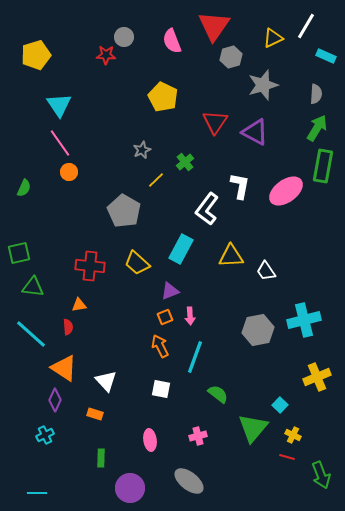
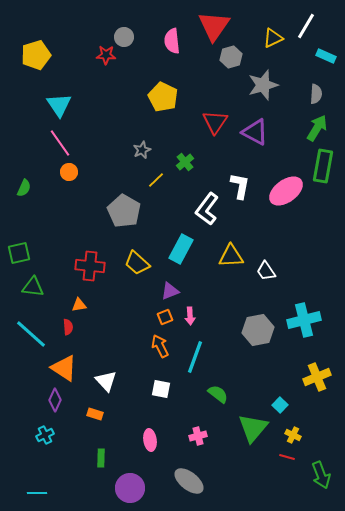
pink semicircle at (172, 41): rotated 15 degrees clockwise
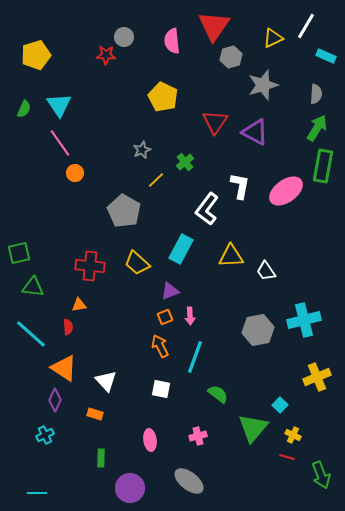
orange circle at (69, 172): moved 6 px right, 1 px down
green semicircle at (24, 188): moved 79 px up
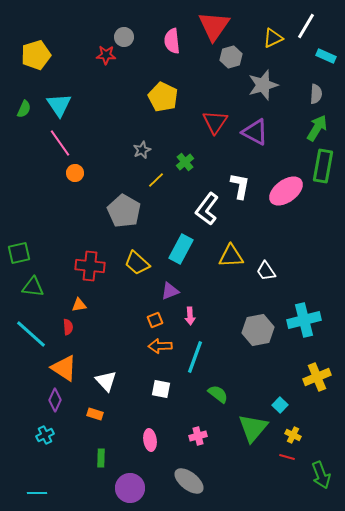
orange square at (165, 317): moved 10 px left, 3 px down
orange arrow at (160, 346): rotated 65 degrees counterclockwise
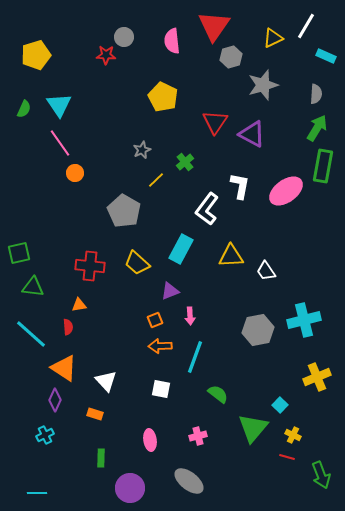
purple triangle at (255, 132): moved 3 px left, 2 px down
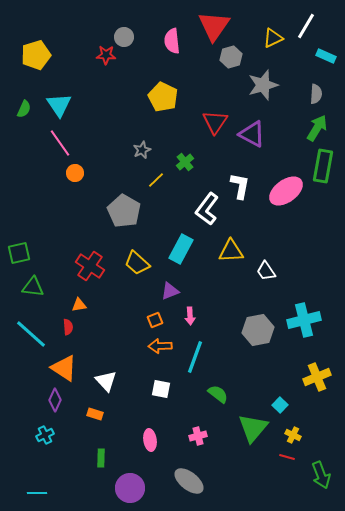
yellow triangle at (231, 256): moved 5 px up
red cross at (90, 266): rotated 28 degrees clockwise
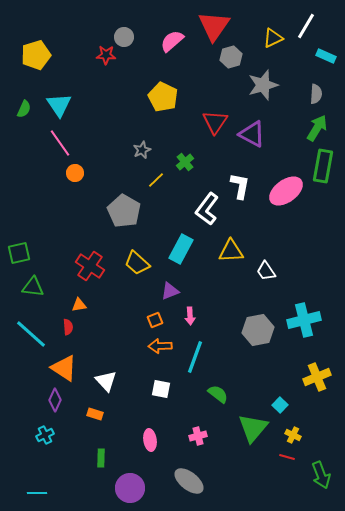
pink semicircle at (172, 41): rotated 55 degrees clockwise
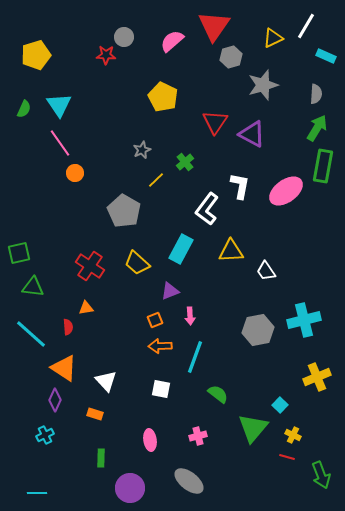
orange triangle at (79, 305): moved 7 px right, 3 px down
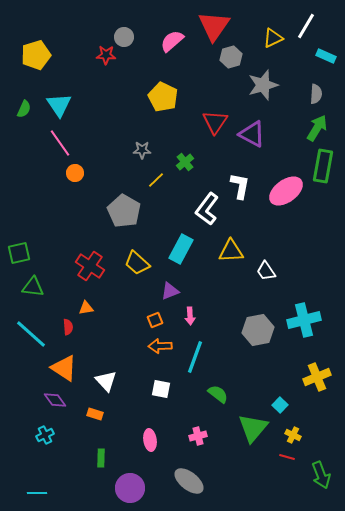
gray star at (142, 150): rotated 24 degrees clockwise
purple diamond at (55, 400): rotated 60 degrees counterclockwise
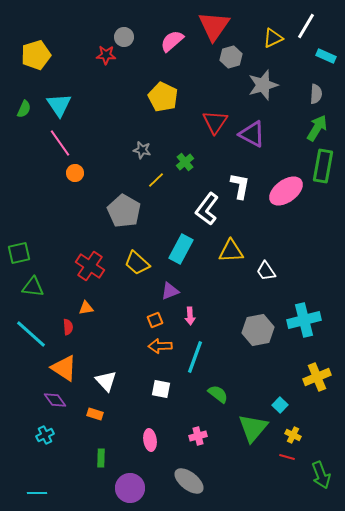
gray star at (142, 150): rotated 12 degrees clockwise
